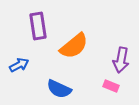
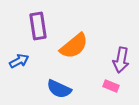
blue arrow: moved 4 px up
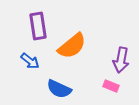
orange semicircle: moved 2 px left
blue arrow: moved 11 px right; rotated 66 degrees clockwise
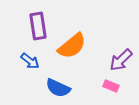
purple arrow: rotated 35 degrees clockwise
blue semicircle: moved 1 px left, 1 px up
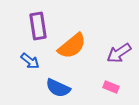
purple arrow: moved 2 px left, 7 px up; rotated 10 degrees clockwise
pink rectangle: moved 1 px down
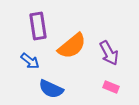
purple arrow: moved 10 px left; rotated 85 degrees counterclockwise
blue semicircle: moved 7 px left, 1 px down
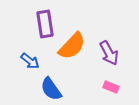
purple rectangle: moved 7 px right, 2 px up
orange semicircle: rotated 8 degrees counterclockwise
blue semicircle: rotated 30 degrees clockwise
